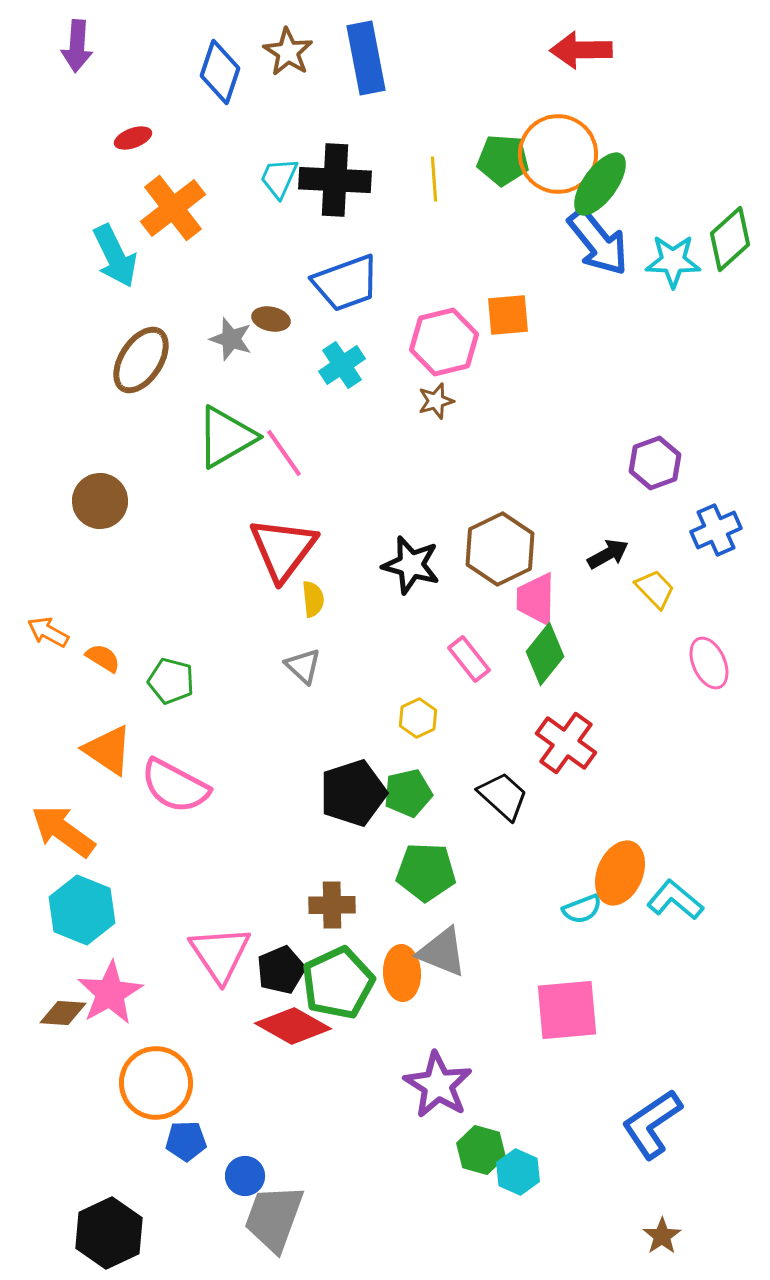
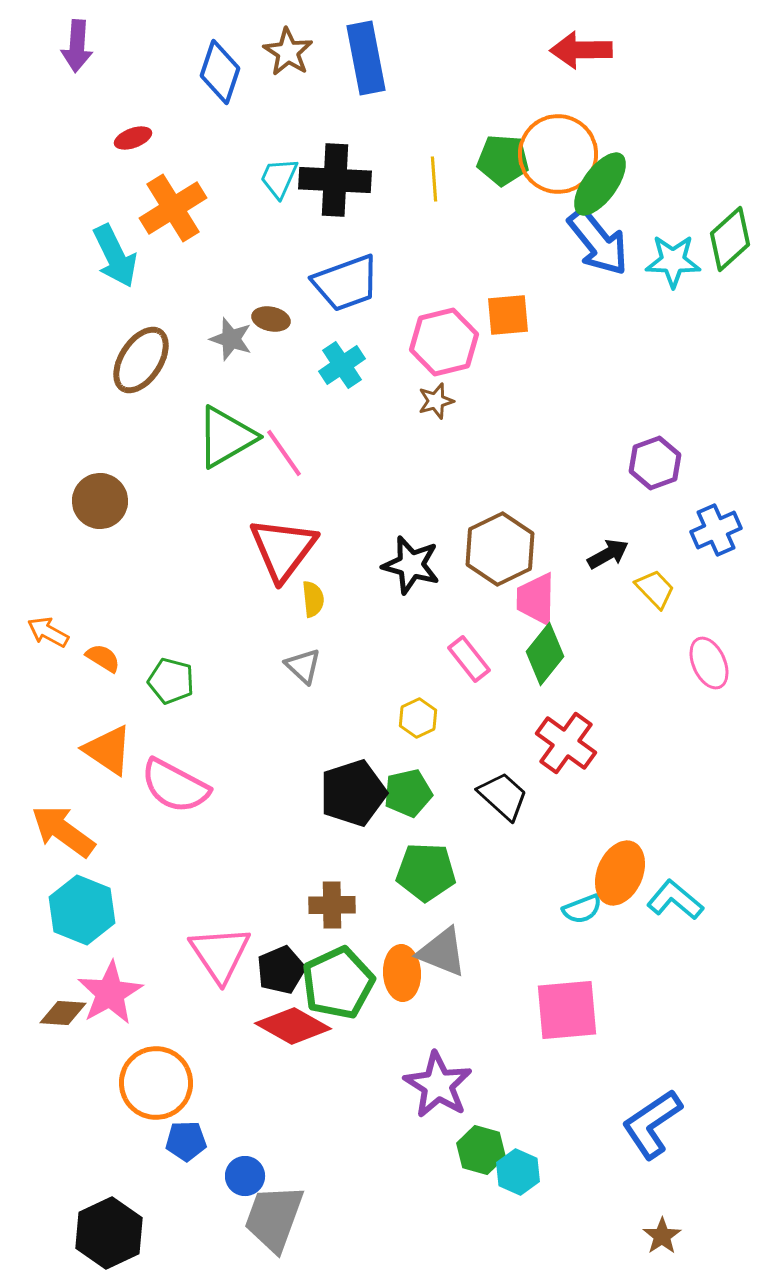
orange cross at (173, 208): rotated 6 degrees clockwise
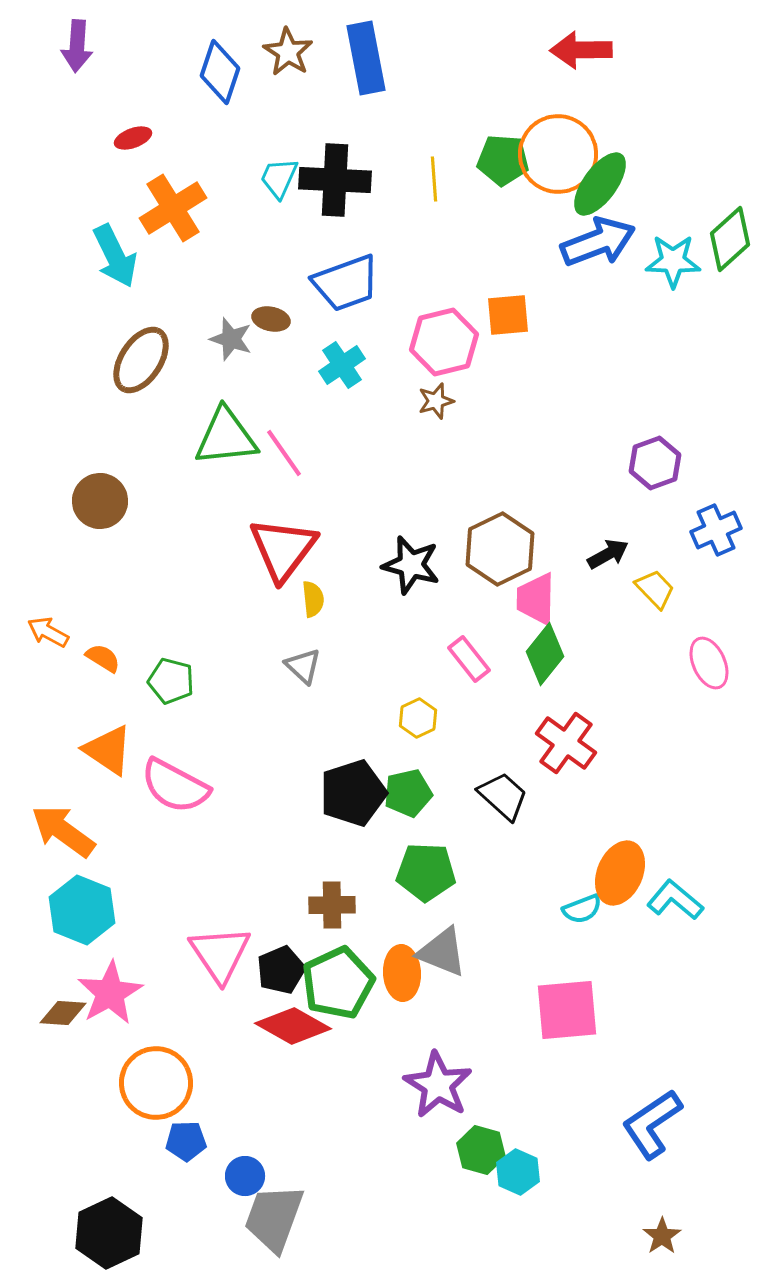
blue arrow at (598, 242): rotated 72 degrees counterclockwise
green triangle at (226, 437): rotated 24 degrees clockwise
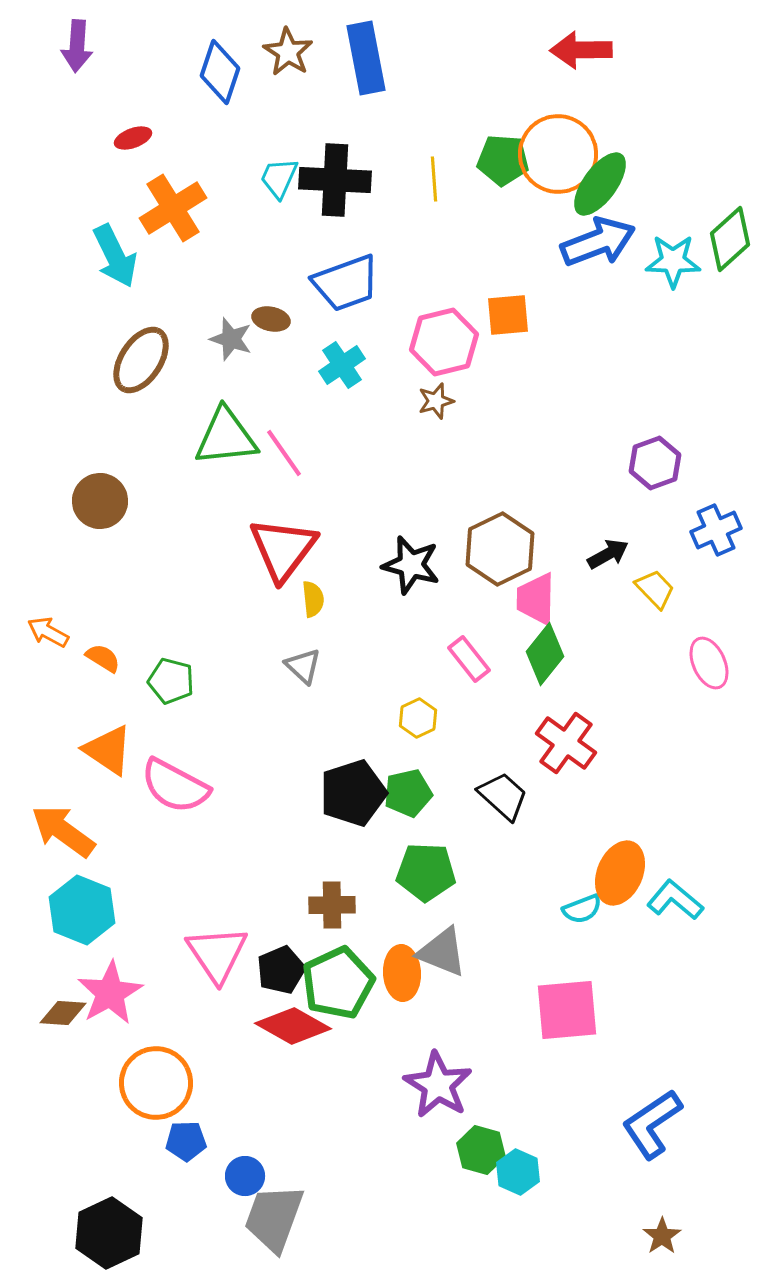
pink triangle at (220, 954): moved 3 px left
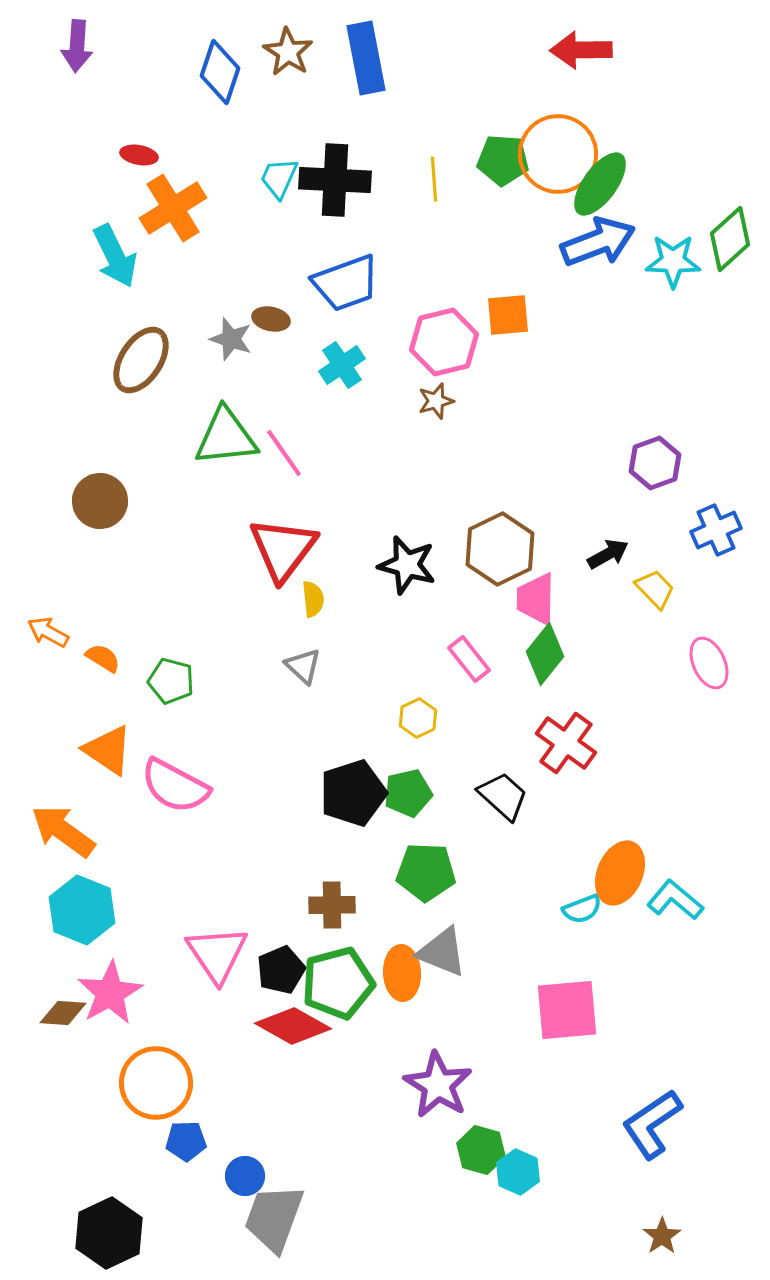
red ellipse at (133, 138): moved 6 px right, 17 px down; rotated 30 degrees clockwise
black star at (411, 565): moved 4 px left
green pentagon at (338, 983): rotated 10 degrees clockwise
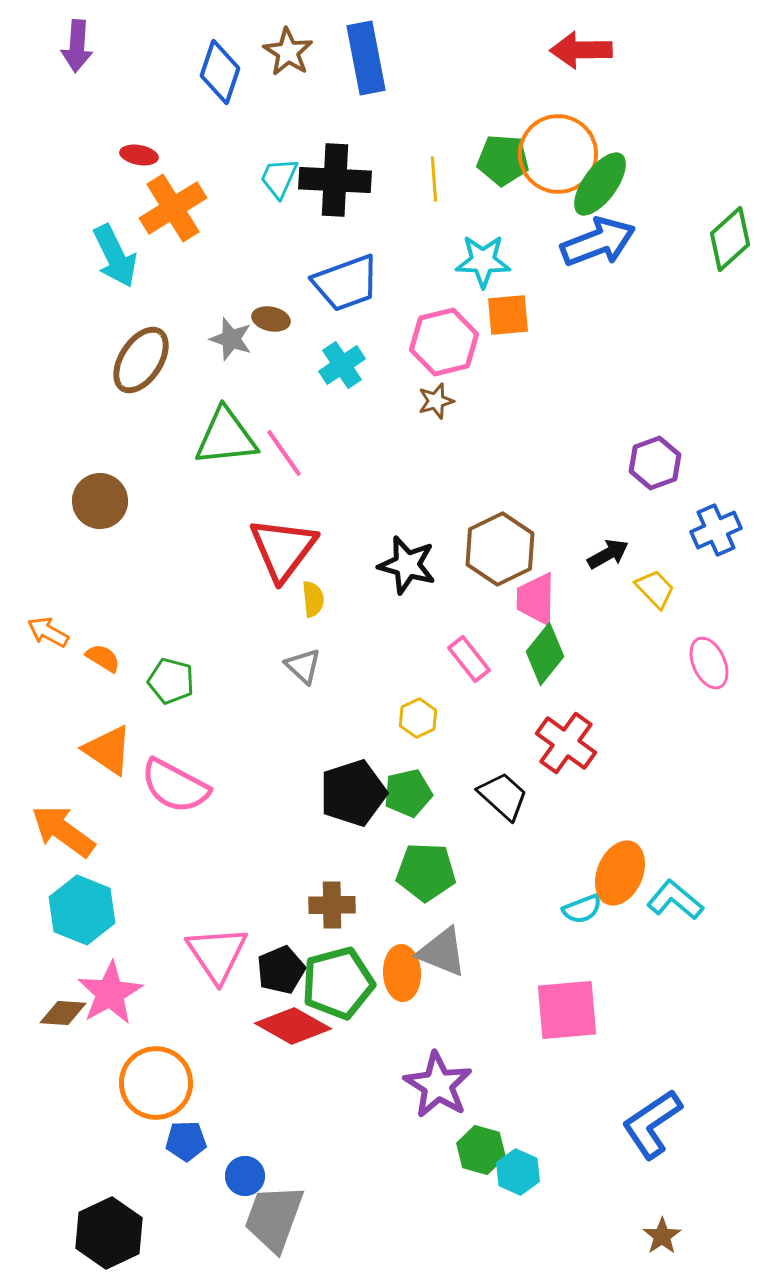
cyan star at (673, 261): moved 190 px left
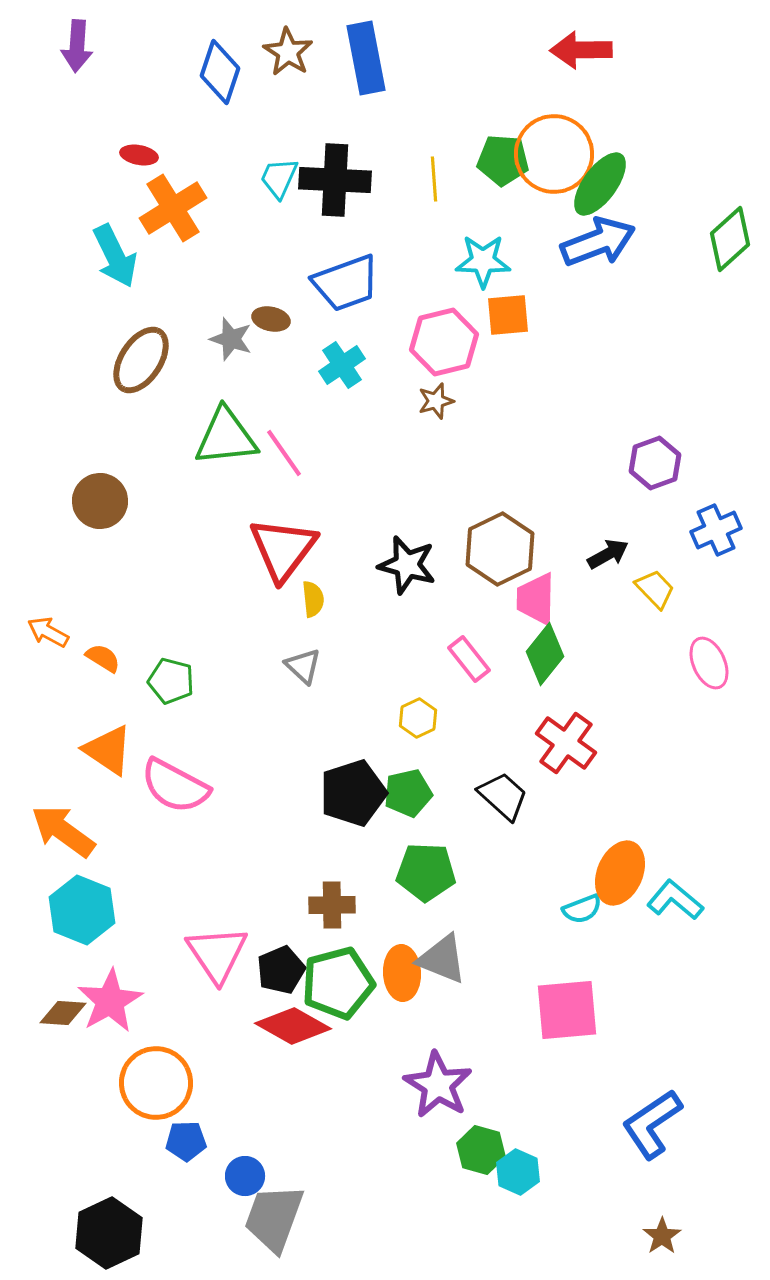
orange circle at (558, 154): moved 4 px left
gray triangle at (442, 952): moved 7 px down
pink star at (110, 993): moved 8 px down
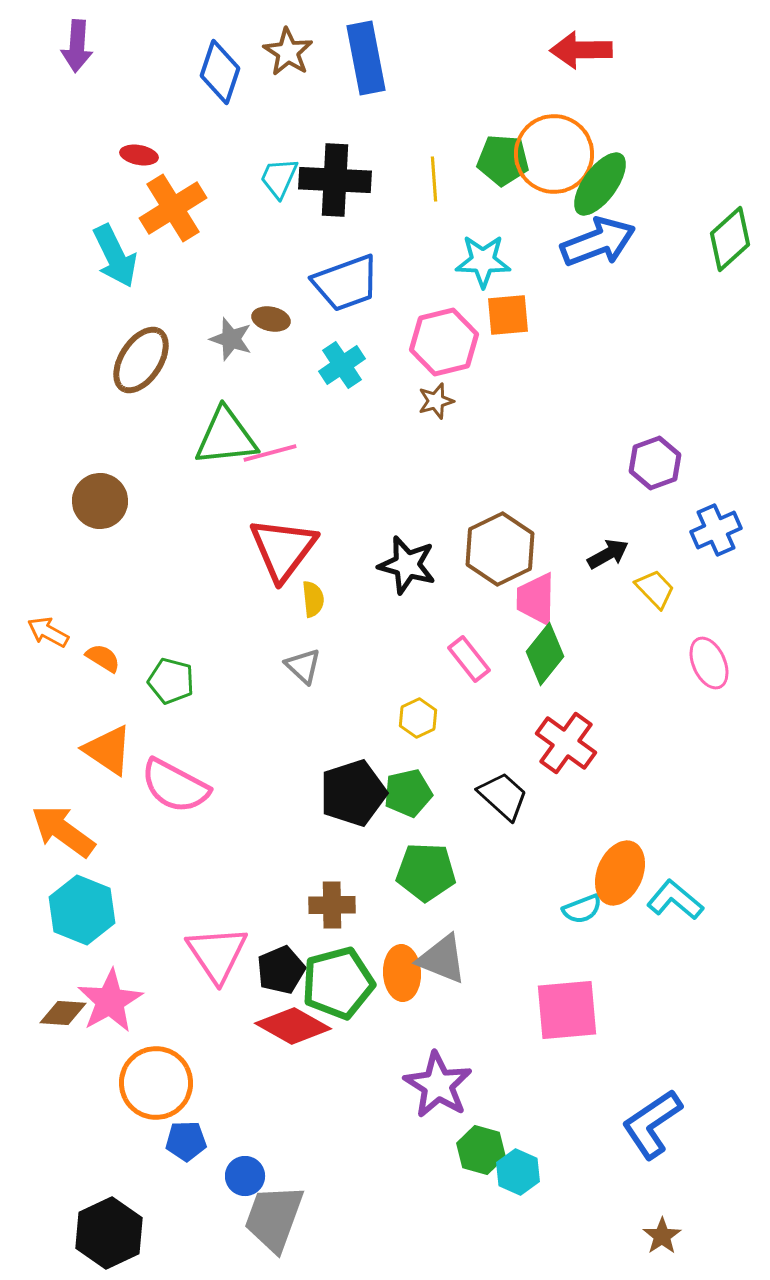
pink line at (284, 453): moved 14 px left; rotated 70 degrees counterclockwise
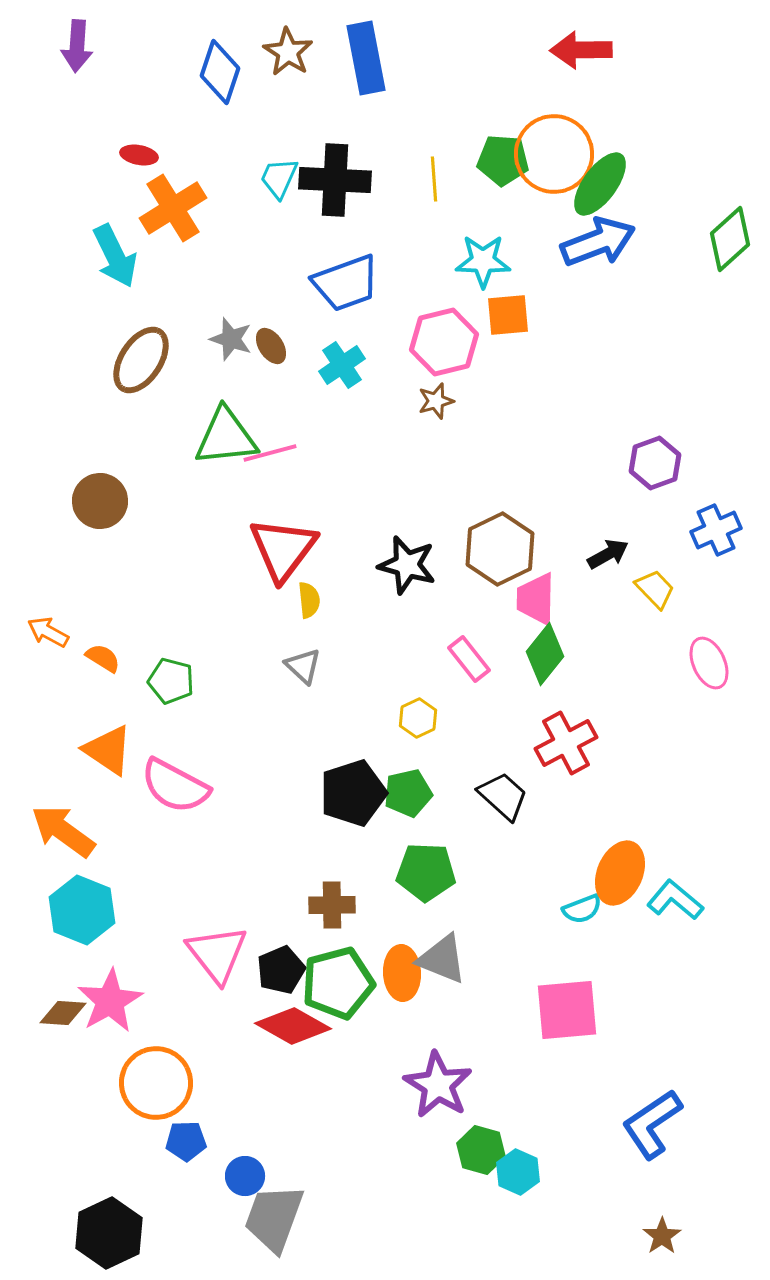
brown ellipse at (271, 319): moved 27 px down; rotated 45 degrees clockwise
yellow semicircle at (313, 599): moved 4 px left, 1 px down
red cross at (566, 743): rotated 26 degrees clockwise
pink triangle at (217, 954): rotated 4 degrees counterclockwise
